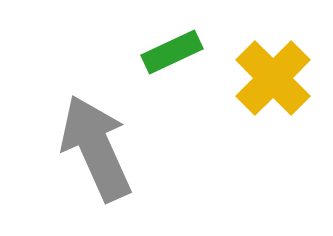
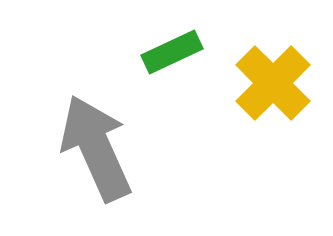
yellow cross: moved 5 px down
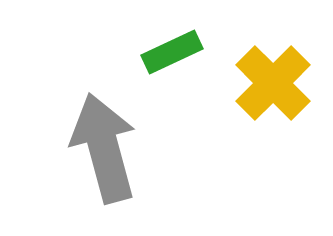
gray arrow: moved 8 px right; rotated 9 degrees clockwise
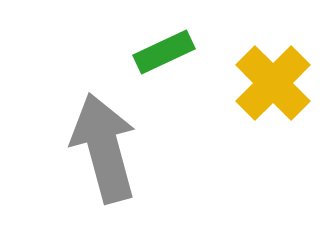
green rectangle: moved 8 px left
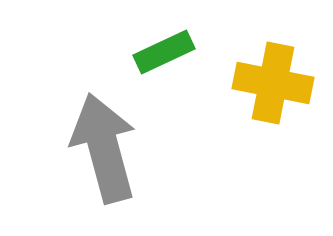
yellow cross: rotated 34 degrees counterclockwise
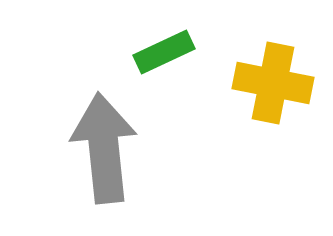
gray arrow: rotated 9 degrees clockwise
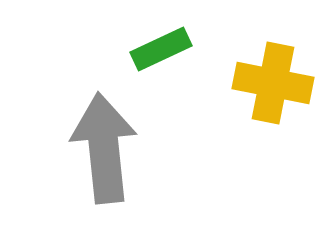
green rectangle: moved 3 px left, 3 px up
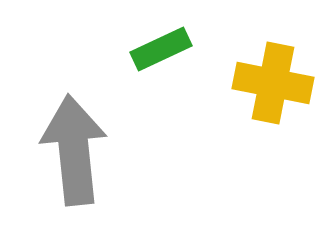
gray arrow: moved 30 px left, 2 px down
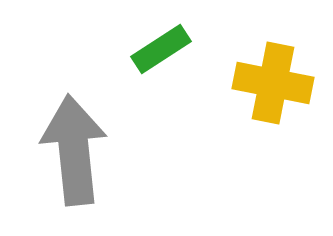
green rectangle: rotated 8 degrees counterclockwise
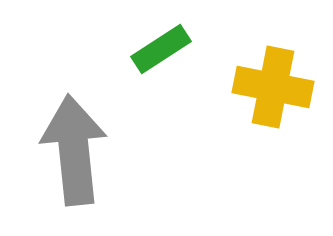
yellow cross: moved 4 px down
